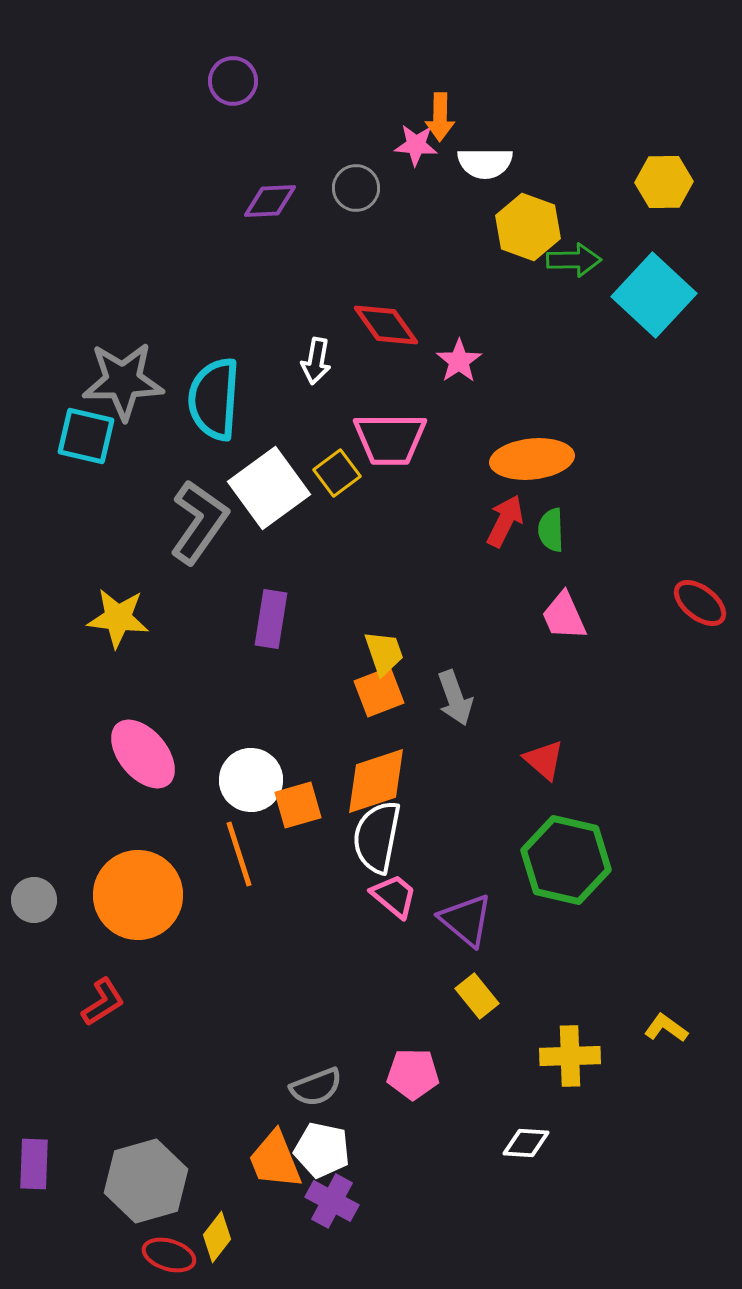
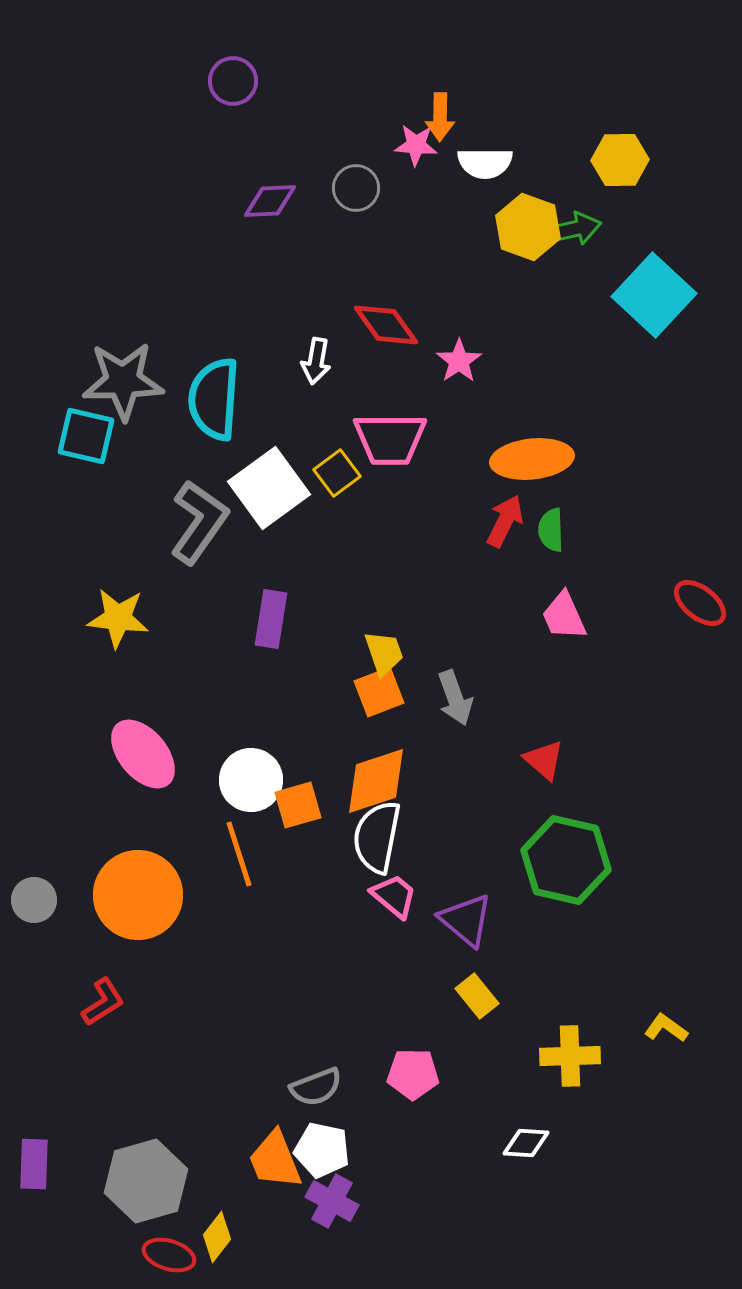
yellow hexagon at (664, 182): moved 44 px left, 22 px up
green arrow at (574, 260): moved 31 px up; rotated 12 degrees counterclockwise
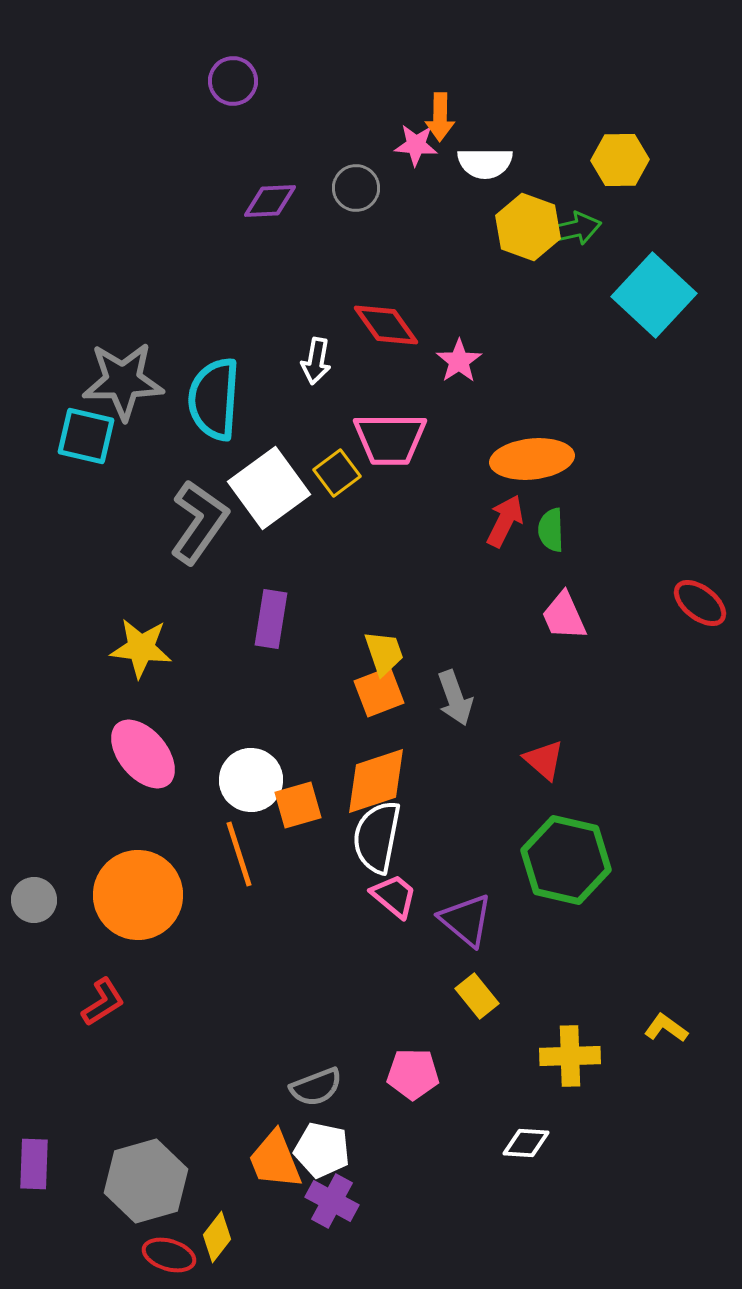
yellow star at (118, 618): moved 23 px right, 30 px down
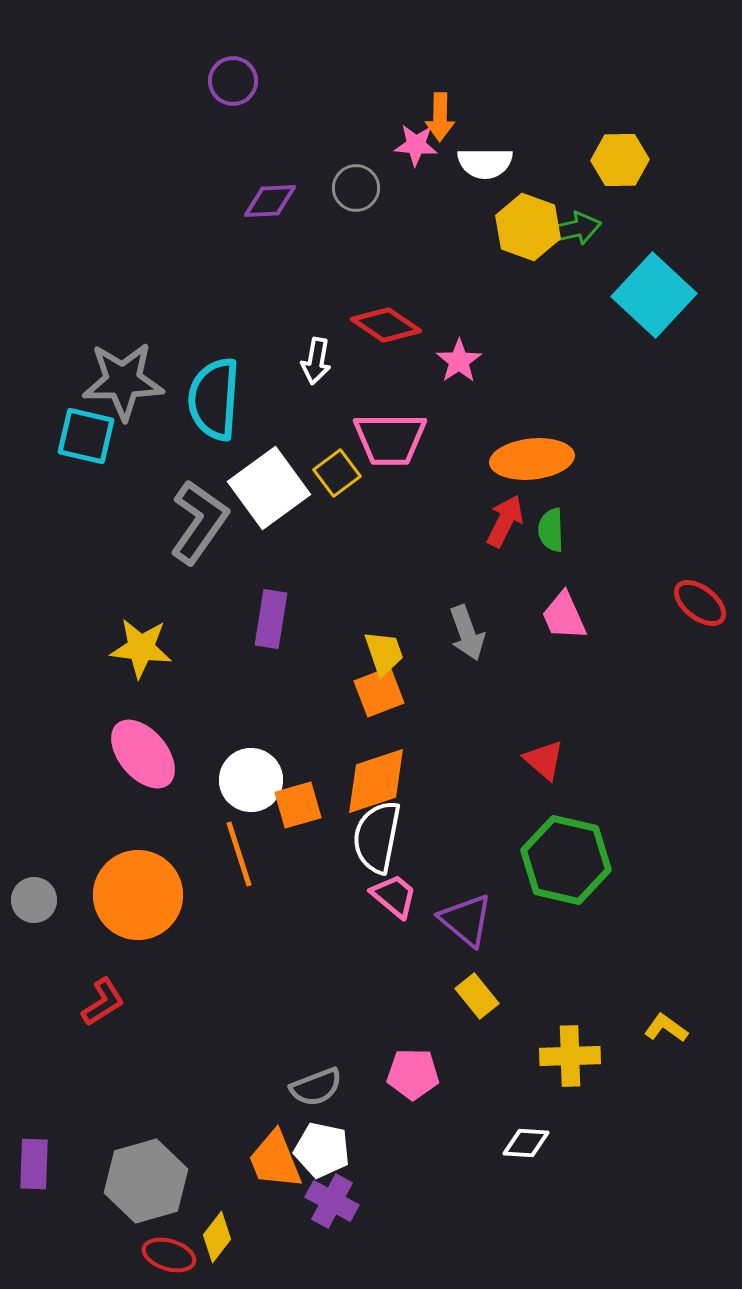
red diamond at (386, 325): rotated 20 degrees counterclockwise
gray arrow at (455, 698): moved 12 px right, 65 px up
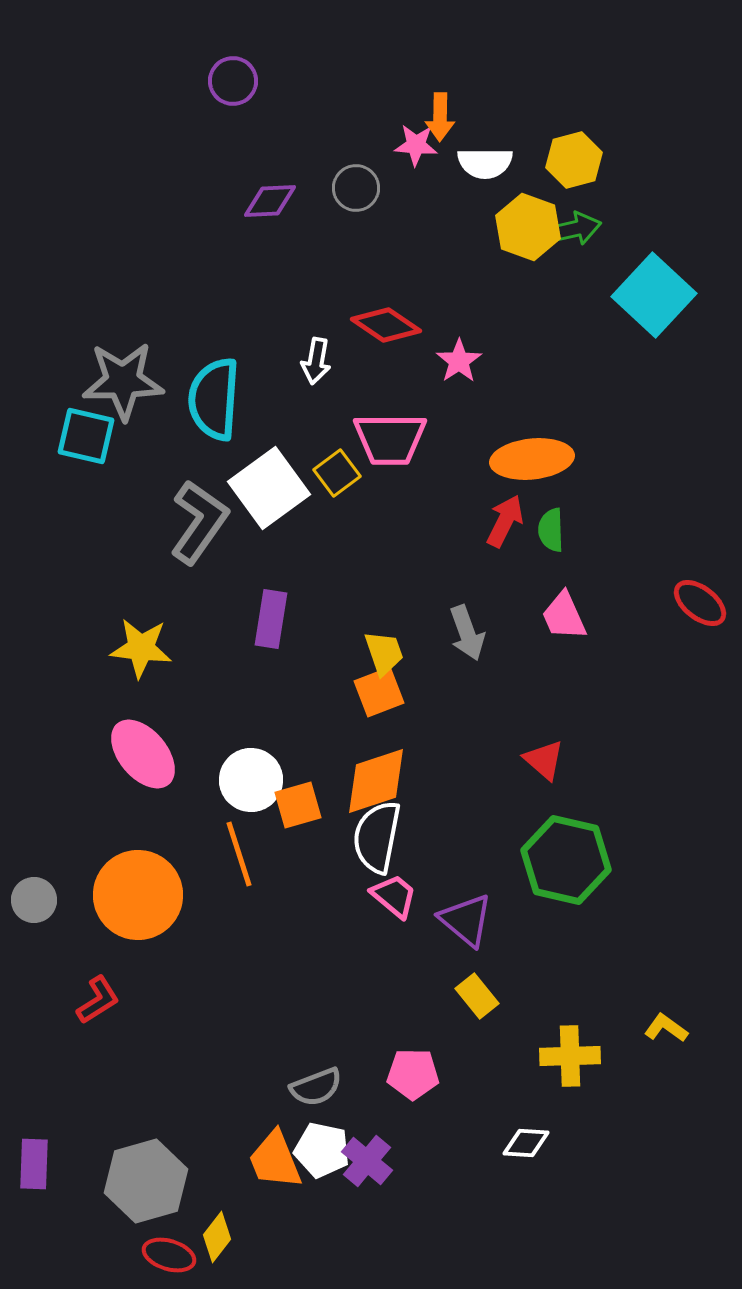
yellow hexagon at (620, 160): moved 46 px left; rotated 14 degrees counterclockwise
red L-shape at (103, 1002): moved 5 px left, 2 px up
purple cross at (332, 1201): moved 35 px right, 40 px up; rotated 12 degrees clockwise
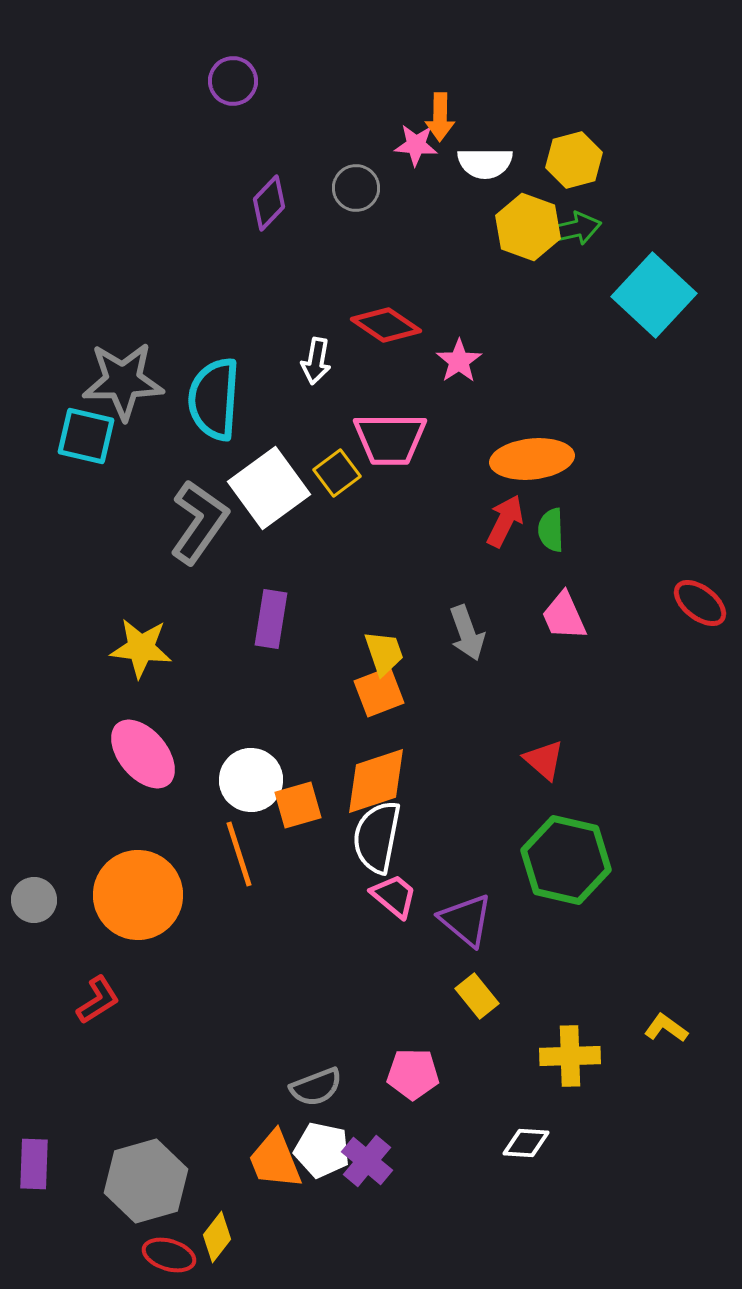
purple diamond at (270, 201): moved 1 px left, 2 px down; rotated 44 degrees counterclockwise
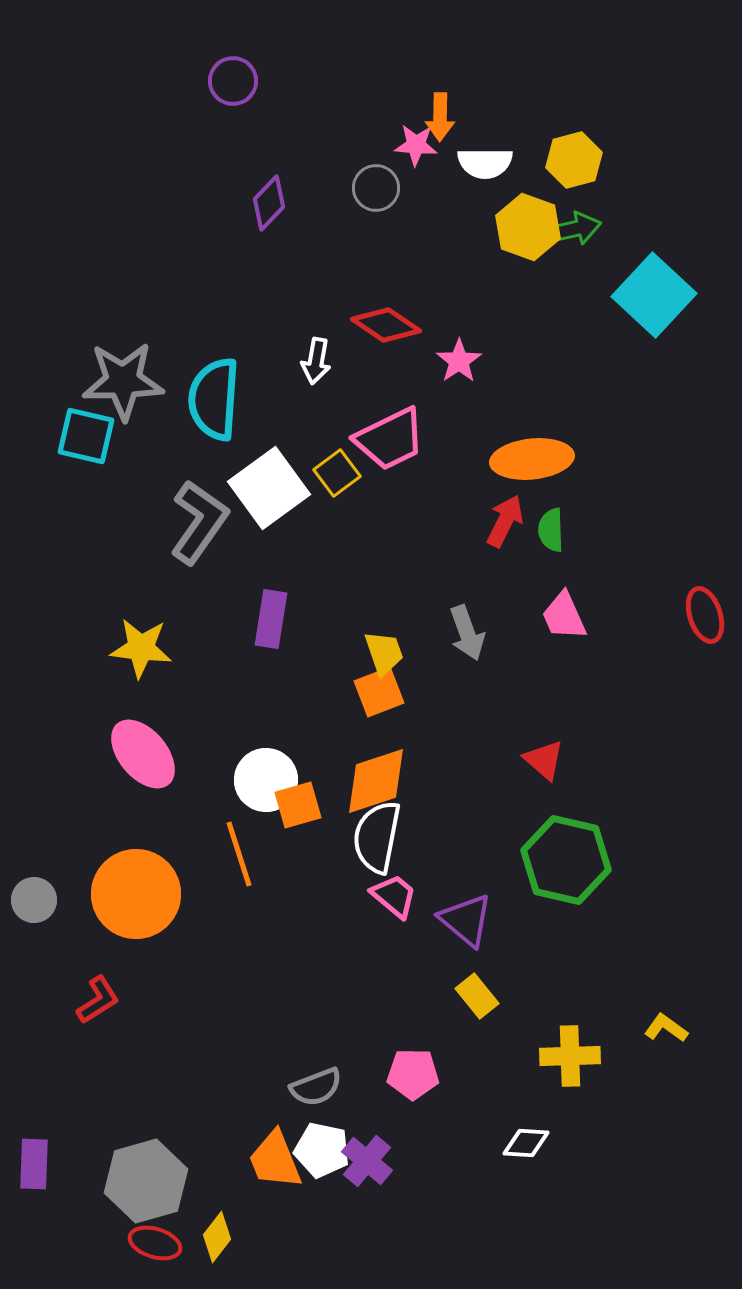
gray circle at (356, 188): moved 20 px right
pink trapezoid at (390, 439): rotated 26 degrees counterclockwise
red ellipse at (700, 603): moved 5 px right, 12 px down; rotated 34 degrees clockwise
white circle at (251, 780): moved 15 px right
orange circle at (138, 895): moved 2 px left, 1 px up
red ellipse at (169, 1255): moved 14 px left, 12 px up
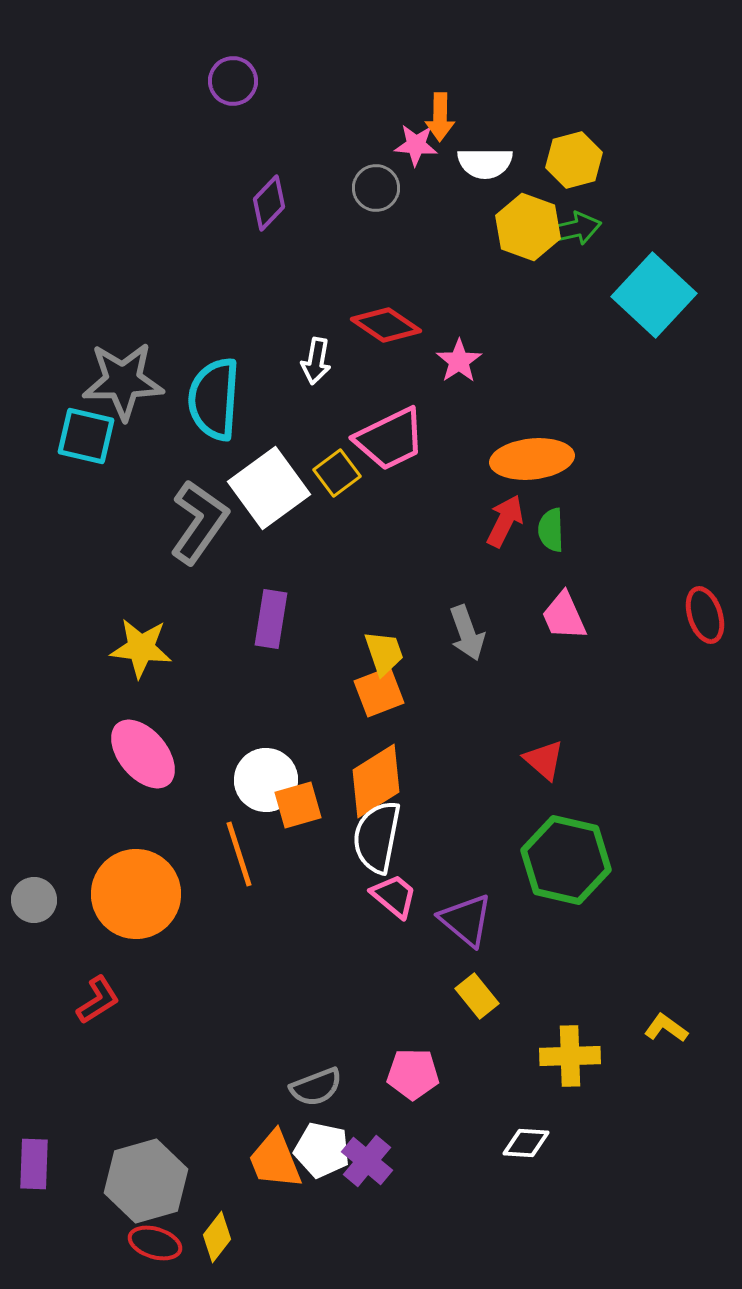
orange diamond at (376, 781): rotated 14 degrees counterclockwise
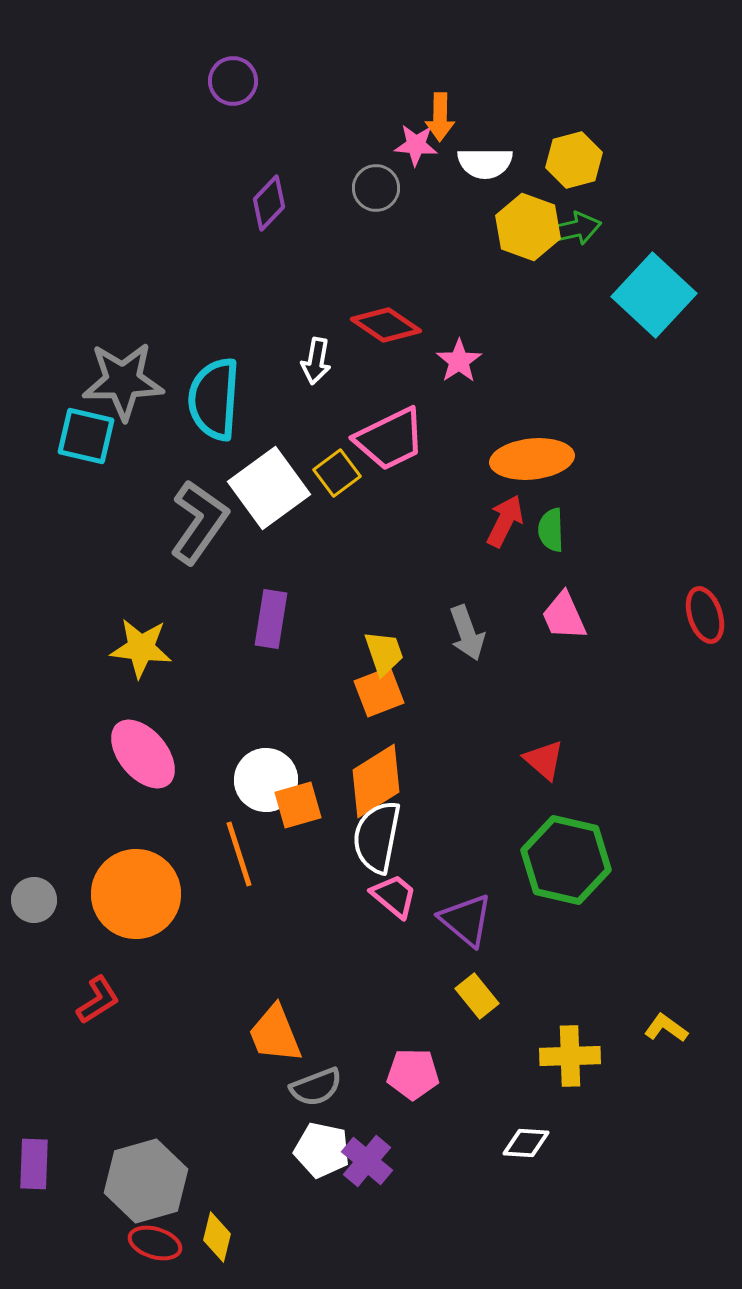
orange trapezoid at (275, 1160): moved 126 px up
yellow diamond at (217, 1237): rotated 24 degrees counterclockwise
